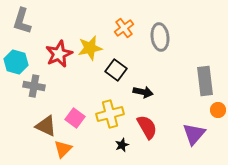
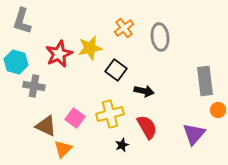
black arrow: moved 1 px right, 1 px up
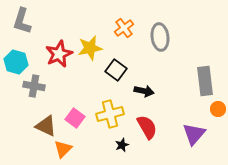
orange circle: moved 1 px up
